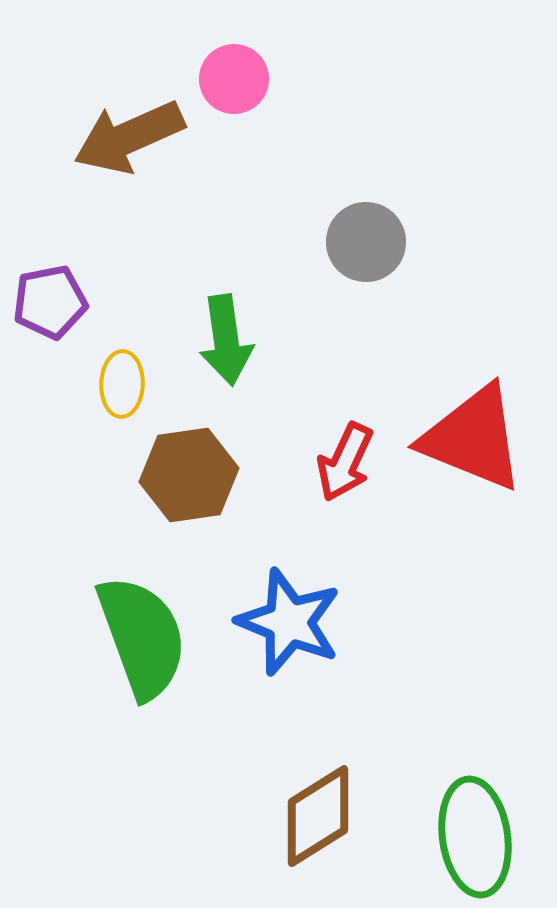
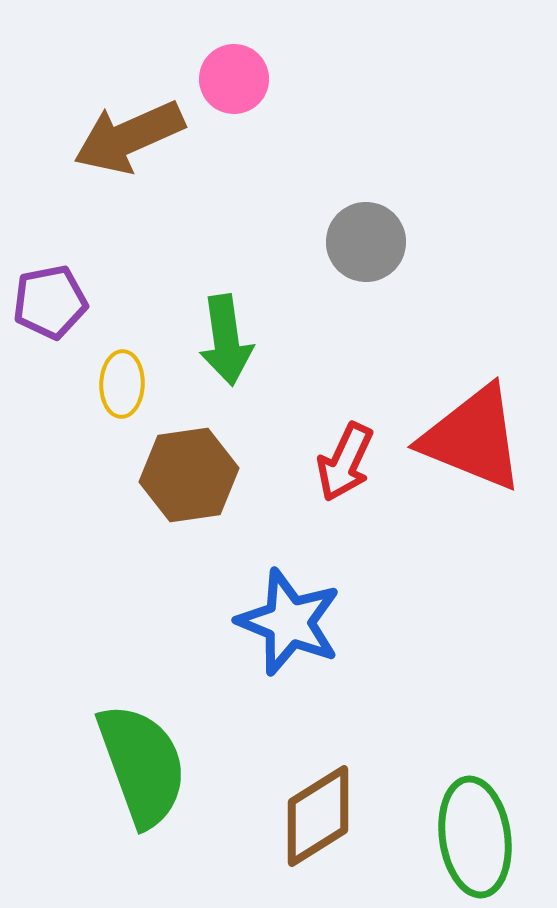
green semicircle: moved 128 px down
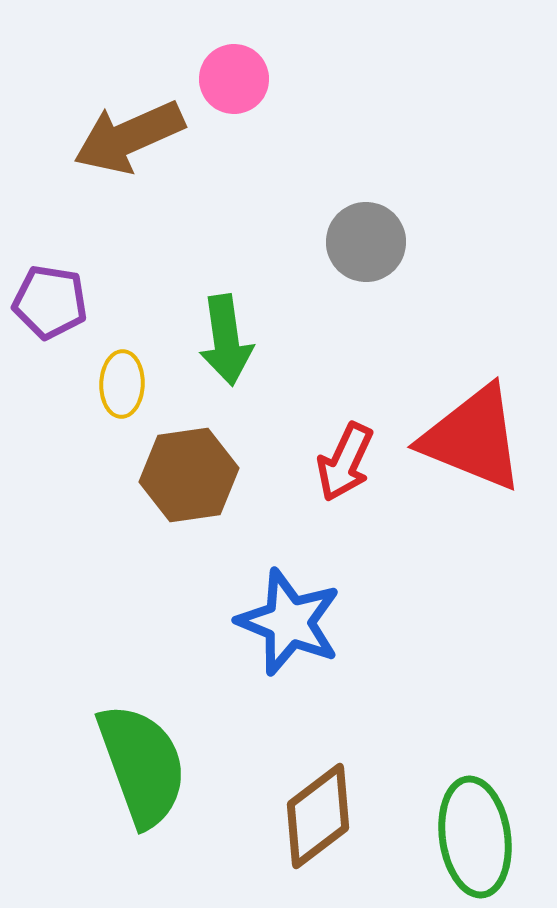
purple pentagon: rotated 20 degrees clockwise
brown diamond: rotated 5 degrees counterclockwise
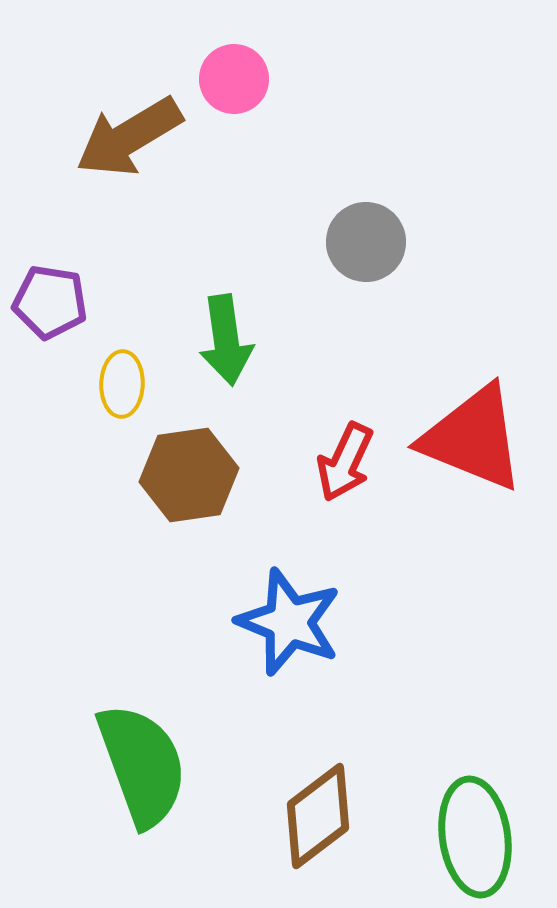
brown arrow: rotated 7 degrees counterclockwise
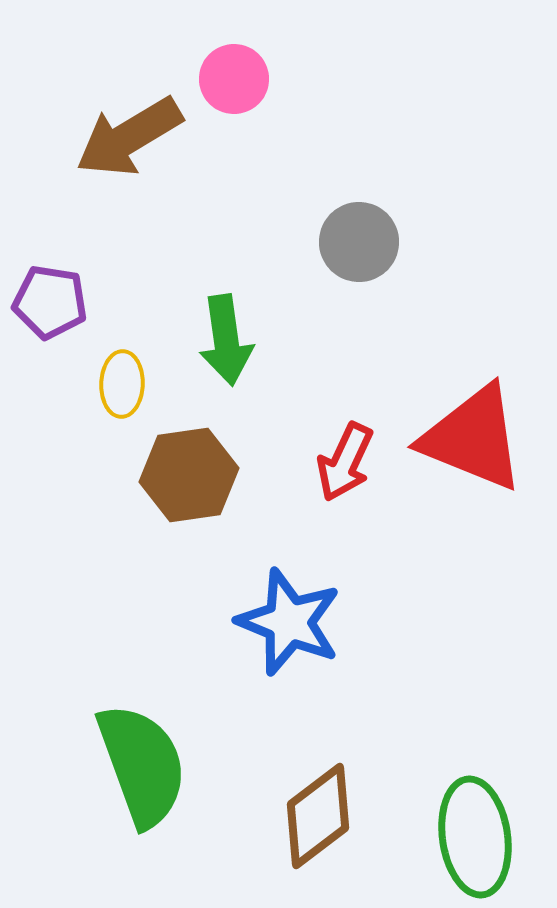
gray circle: moved 7 px left
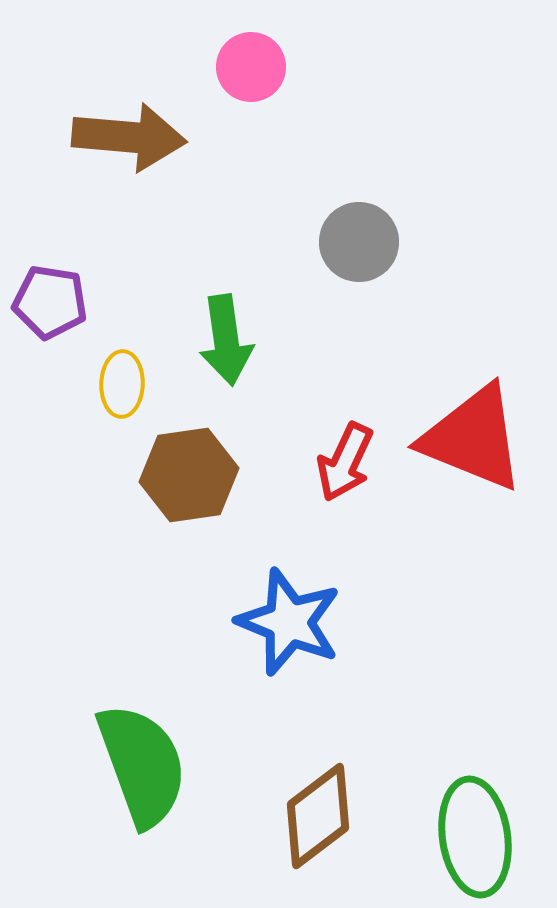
pink circle: moved 17 px right, 12 px up
brown arrow: rotated 144 degrees counterclockwise
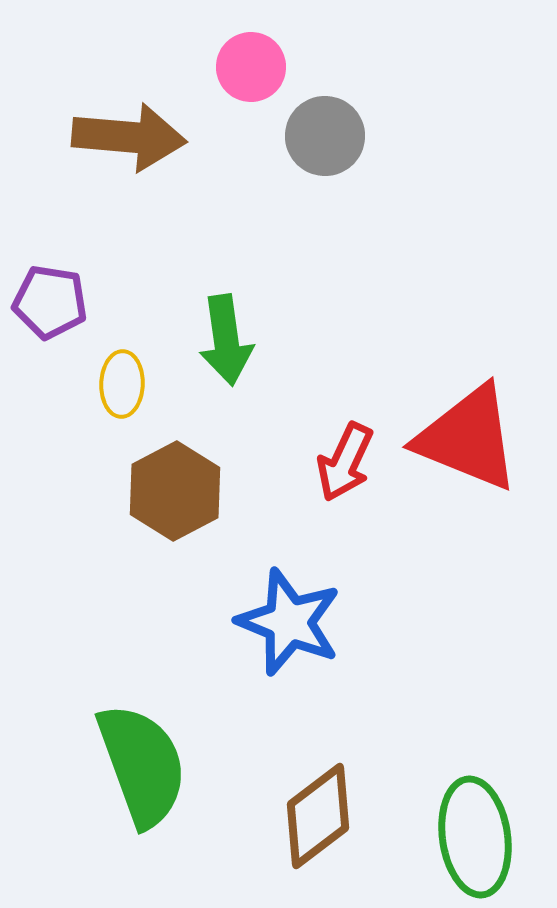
gray circle: moved 34 px left, 106 px up
red triangle: moved 5 px left
brown hexagon: moved 14 px left, 16 px down; rotated 20 degrees counterclockwise
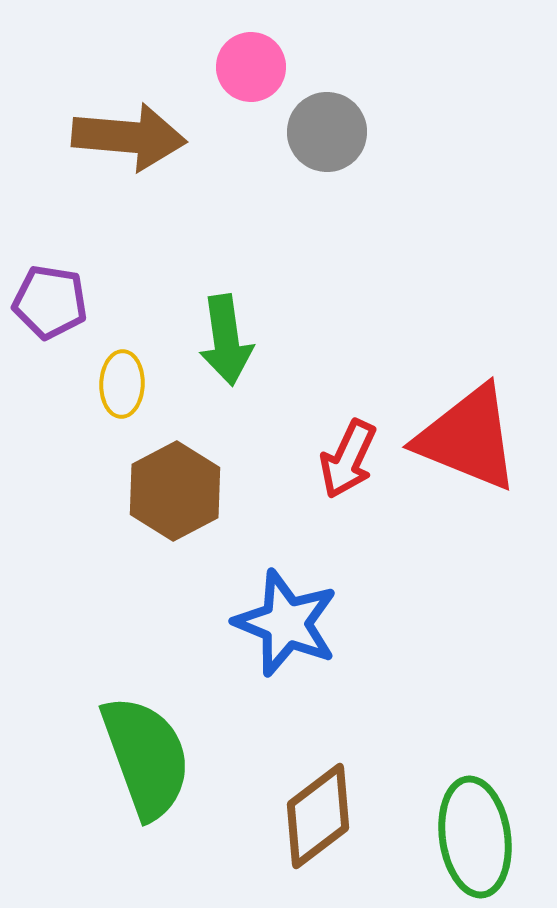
gray circle: moved 2 px right, 4 px up
red arrow: moved 3 px right, 3 px up
blue star: moved 3 px left, 1 px down
green semicircle: moved 4 px right, 8 px up
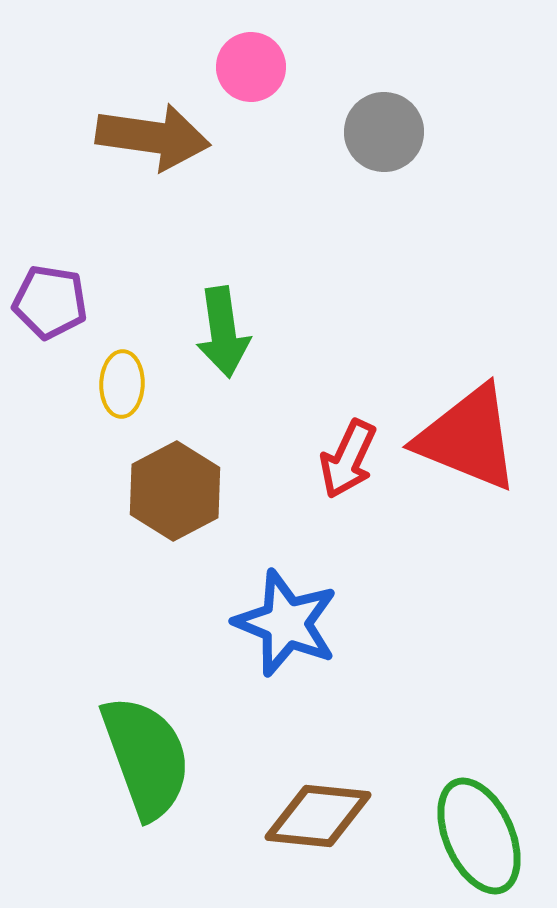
gray circle: moved 57 px right
brown arrow: moved 24 px right; rotated 3 degrees clockwise
green arrow: moved 3 px left, 8 px up
brown diamond: rotated 43 degrees clockwise
green ellipse: moved 4 px right, 1 px up; rotated 16 degrees counterclockwise
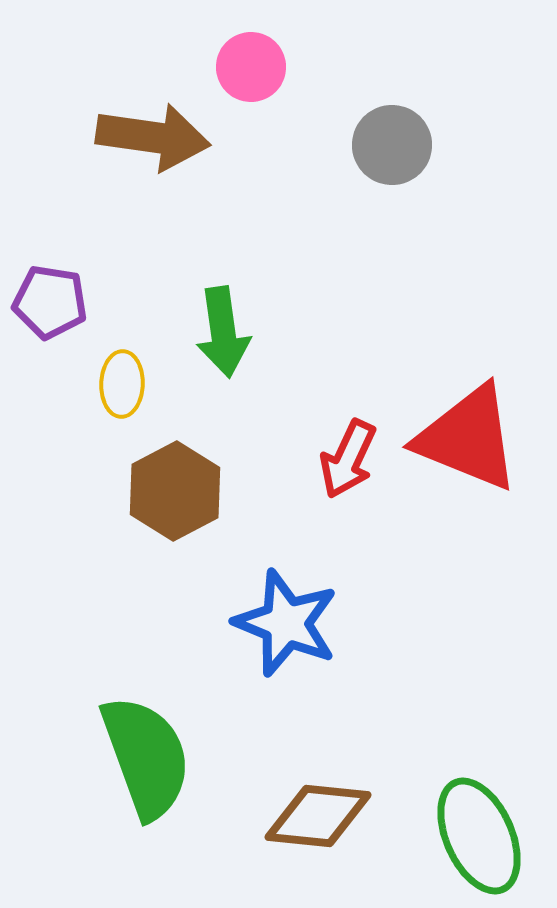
gray circle: moved 8 px right, 13 px down
